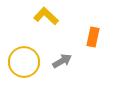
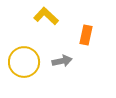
orange rectangle: moved 7 px left, 2 px up
gray arrow: rotated 18 degrees clockwise
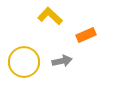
yellow L-shape: moved 4 px right
orange rectangle: rotated 54 degrees clockwise
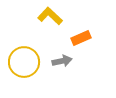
orange rectangle: moved 5 px left, 3 px down
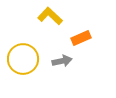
yellow circle: moved 1 px left, 3 px up
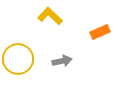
orange rectangle: moved 19 px right, 6 px up
yellow circle: moved 5 px left
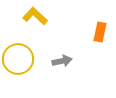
yellow L-shape: moved 15 px left
orange rectangle: rotated 54 degrees counterclockwise
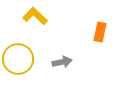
gray arrow: moved 1 px down
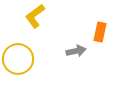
yellow L-shape: rotated 80 degrees counterclockwise
gray arrow: moved 14 px right, 11 px up
